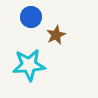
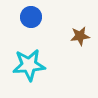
brown star: moved 24 px right, 1 px down; rotated 18 degrees clockwise
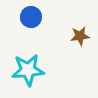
cyan star: moved 1 px left, 5 px down
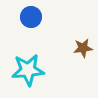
brown star: moved 3 px right, 12 px down
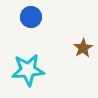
brown star: rotated 24 degrees counterclockwise
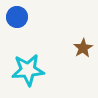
blue circle: moved 14 px left
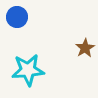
brown star: moved 2 px right
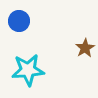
blue circle: moved 2 px right, 4 px down
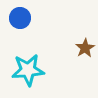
blue circle: moved 1 px right, 3 px up
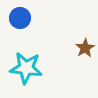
cyan star: moved 2 px left, 2 px up; rotated 12 degrees clockwise
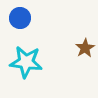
cyan star: moved 6 px up
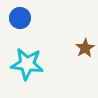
cyan star: moved 1 px right, 2 px down
